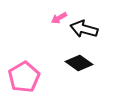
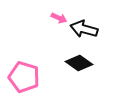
pink arrow: rotated 126 degrees counterclockwise
pink pentagon: rotated 24 degrees counterclockwise
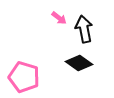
pink arrow: rotated 14 degrees clockwise
black arrow: rotated 64 degrees clockwise
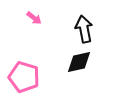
pink arrow: moved 25 px left
black diamond: moved 1 px up; rotated 48 degrees counterclockwise
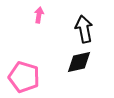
pink arrow: moved 5 px right, 3 px up; rotated 119 degrees counterclockwise
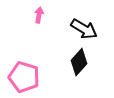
black arrow: rotated 132 degrees clockwise
black diamond: rotated 36 degrees counterclockwise
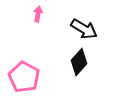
pink arrow: moved 1 px left, 1 px up
pink pentagon: rotated 12 degrees clockwise
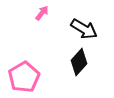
pink arrow: moved 4 px right, 1 px up; rotated 28 degrees clockwise
pink pentagon: rotated 12 degrees clockwise
